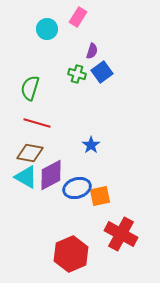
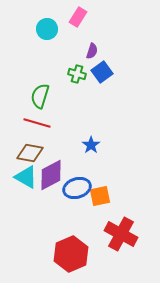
green semicircle: moved 10 px right, 8 px down
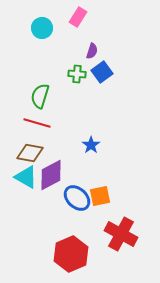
cyan circle: moved 5 px left, 1 px up
green cross: rotated 12 degrees counterclockwise
blue ellipse: moved 10 px down; rotated 60 degrees clockwise
